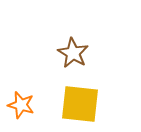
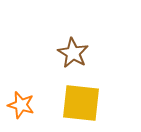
yellow square: moved 1 px right, 1 px up
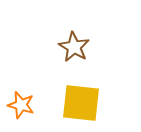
brown star: moved 1 px right, 6 px up
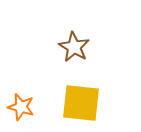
orange star: moved 2 px down
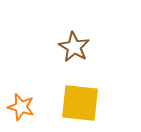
yellow square: moved 1 px left
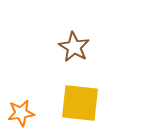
orange star: moved 6 px down; rotated 24 degrees counterclockwise
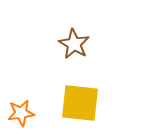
brown star: moved 3 px up
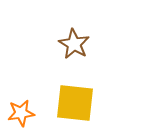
yellow square: moved 5 px left
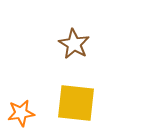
yellow square: moved 1 px right
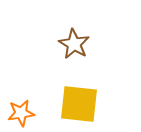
yellow square: moved 3 px right, 1 px down
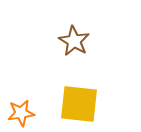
brown star: moved 3 px up
